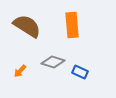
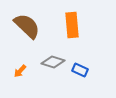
brown semicircle: rotated 12 degrees clockwise
blue rectangle: moved 2 px up
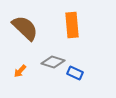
brown semicircle: moved 2 px left, 2 px down
blue rectangle: moved 5 px left, 3 px down
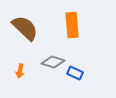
orange arrow: rotated 32 degrees counterclockwise
